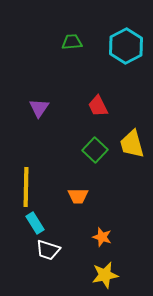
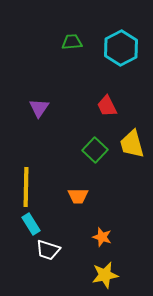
cyan hexagon: moved 5 px left, 2 px down
red trapezoid: moved 9 px right
cyan rectangle: moved 4 px left, 1 px down
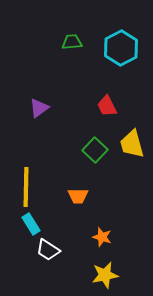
purple triangle: rotated 20 degrees clockwise
white trapezoid: rotated 15 degrees clockwise
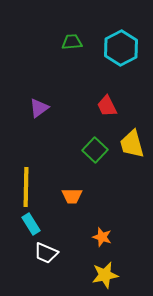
orange trapezoid: moved 6 px left
white trapezoid: moved 2 px left, 3 px down; rotated 10 degrees counterclockwise
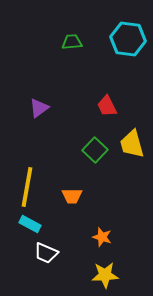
cyan hexagon: moved 7 px right, 9 px up; rotated 24 degrees counterclockwise
yellow line: moved 1 px right; rotated 9 degrees clockwise
cyan rectangle: moved 1 px left; rotated 30 degrees counterclockwise
yellow star: rotated 8 degrees clockwise
